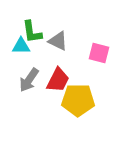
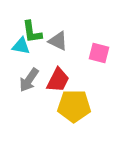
cyan triangle: rotated 12 degrees clockwise
yellow pentagon: moved 4 px left, 6 px down
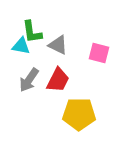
gray triangle: moved 4 px down
yellow pentagon: moved 5 px right, 8 px down
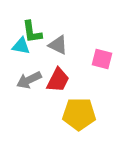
pink square: moved 3 px right, 6 px down
gray arrow: rotated 30 degrees clockwise
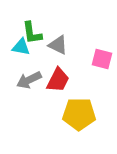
green L-shape: moved 1 px down
cyan triangle: moved 1 px down
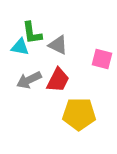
cyan triangle: moved 1 px left
